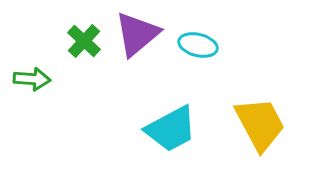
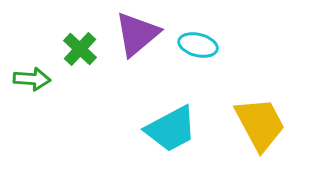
green cross: moved 4 px left, 8 px down
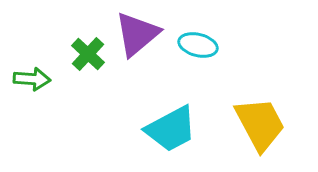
green cross: moved 8 px right, 5 px down
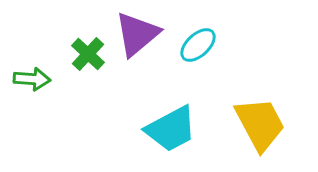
cyan ellipse: rotated 57 degrees counterclockwise
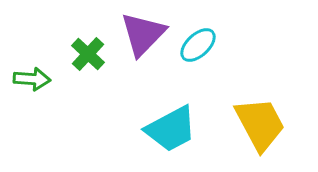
purple triangle: moved 6 px right; rotated 6 degrees counterclockwise
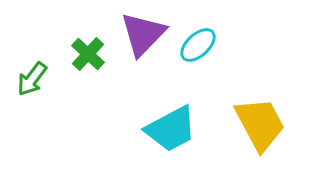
green arrow: rotated 123 degrees clockwise
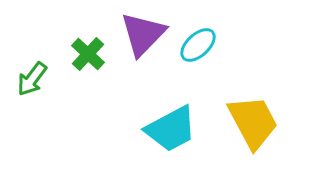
yellow trapezoid: moved 7 px left, 2 px up
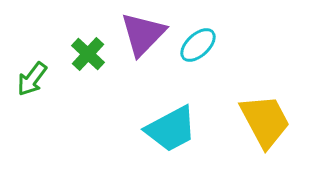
yellow trapezoid: moved 12 px right, 1 px up
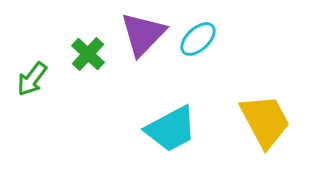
cyan ellipse: moved 6 px up
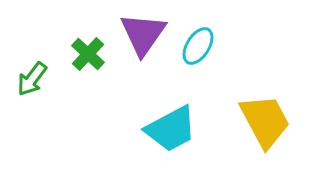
purple triangle: rotated 9 degrees counterclockwise
cyan ellipse: moved 7 px down; rotated 15 degrees counterclockwise
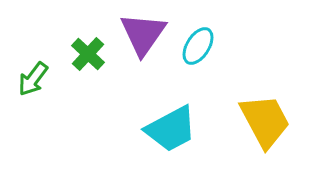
green arrow: moved 1 px right
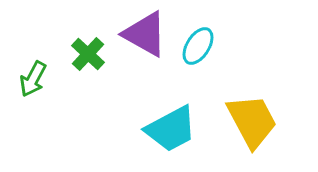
purple triangle: moved 2 px right; rotated 36 degrees counterclockwise
green arrow: rotated 9 degrees counterclockwise
yellow trapezoid: moved 13 px left
